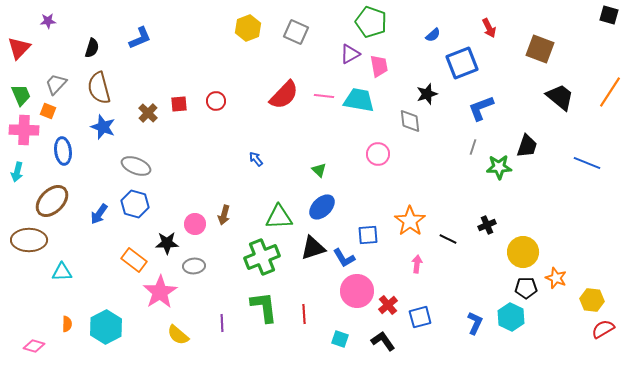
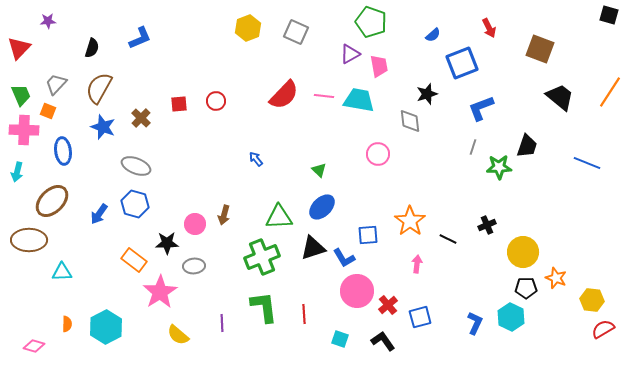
brown semicircle at (99, 88): rotated 44 degrees clockwise
brown cross at (148, 113): moved 7 px left, 5 px down
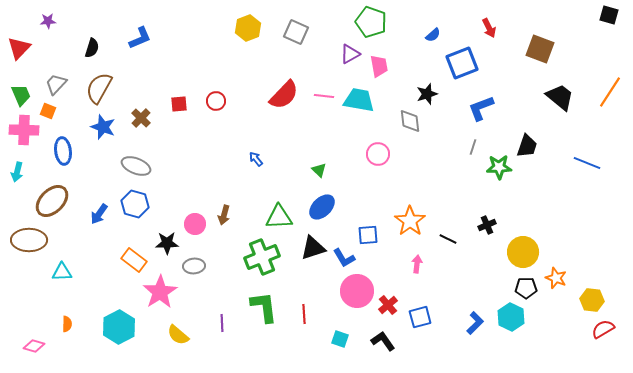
blue L-shape at (475, 323): rotated 20 degrees clockwise
cyan hexagon at (106, 327): moved 13 px right
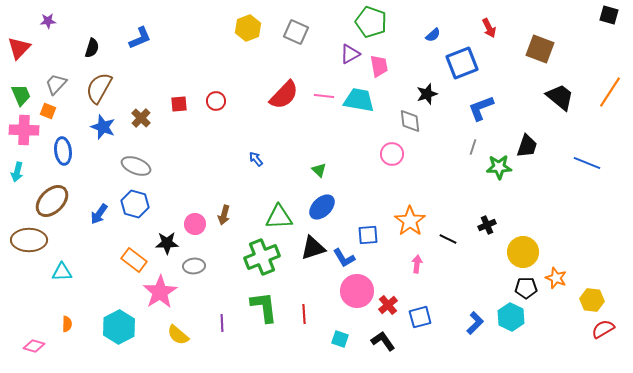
pink circle at (378, 154): moved 14 px right
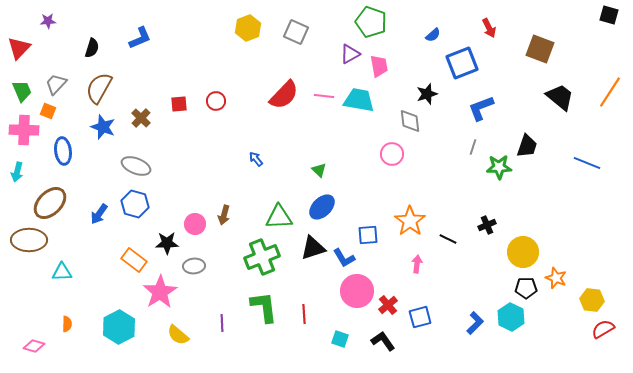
green trapezoid at (21, 95): moved 1 px right, 4 px up
brown ellipse at (52, 201): moved 2 px left, 2 px down
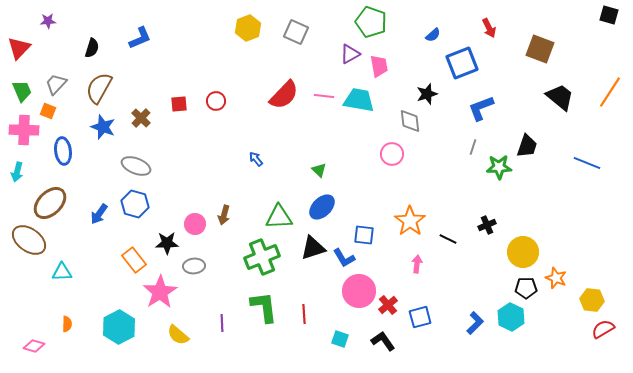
blue square at (368, 235): moved 4 px left; rotated 10 degrees clockwise
brown ellipse at (29, 240): rotated 36 degrees clockwise
orange rectangle at (134, 260): rotated 15 degrees clockwise
pink circle at (357, 291): moved 2 px right
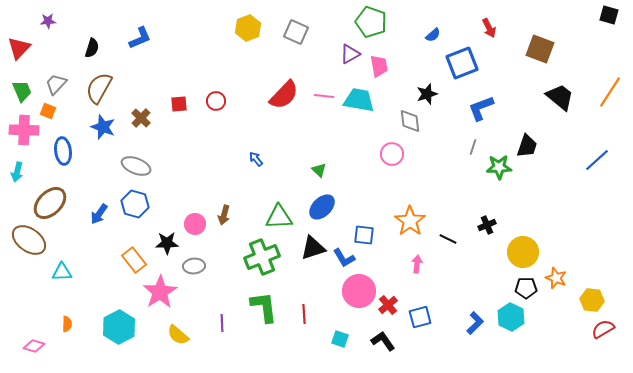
blue line at (587, 163): moved 10 px right, 3 px up; rotated 64 degrees counterclockwise
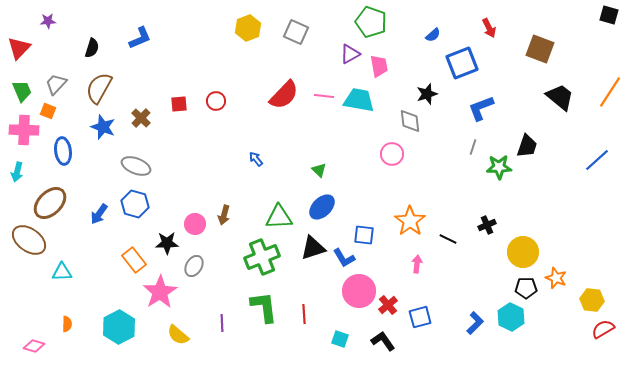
gray ellipse at (194, 266): rotated 55 degrees counterclockwise
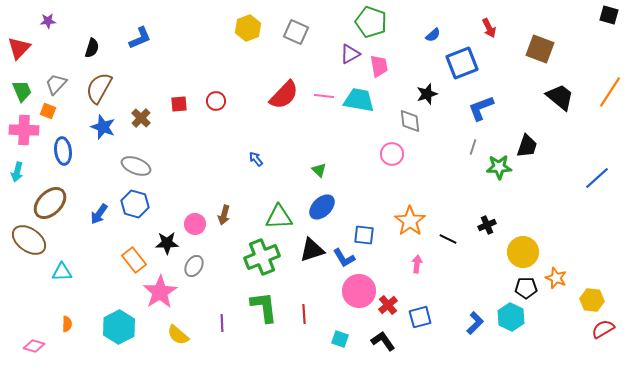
blue line at (597, 160): moved 18 px down
black triangle at (313, 248): moved 1 px left, 2 px down
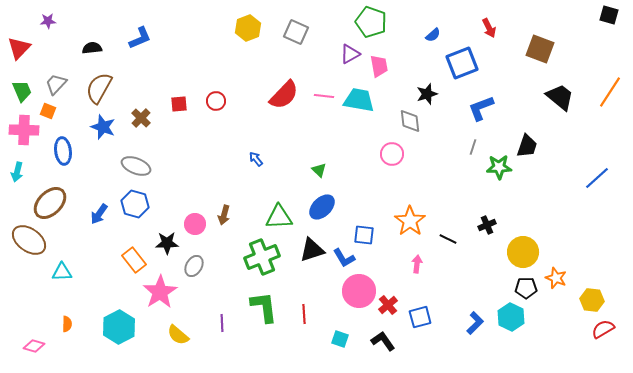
black semicircle at (92, 48): rotated 114 degrees counterclockwise
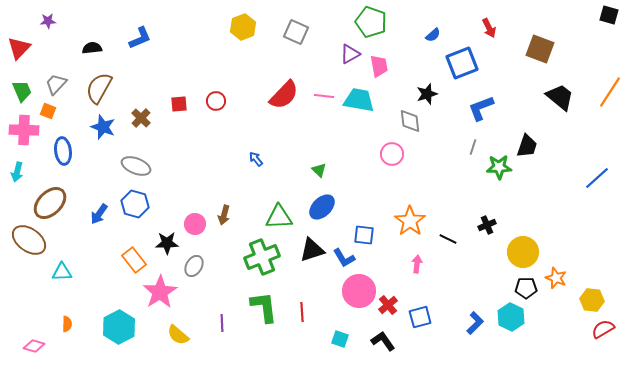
yellow hexagon at (248, 28): moved 5 px left, 1 px up
red line at (304, 314): moved 2 px left, 2 px up
